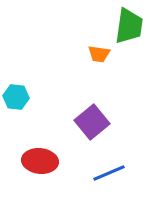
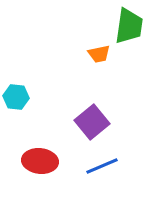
orange trapezoid: rotated 20 degrees counterclockwise
blue line: moved 7 px left, 7 px up
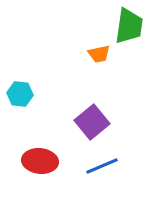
cyan hexagon: moved 4 px right, 3 px up
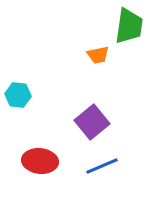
orange trapezoid: moved 1 px left, 1 px down
cyan hexagon: moved 2 px left, 1 px down
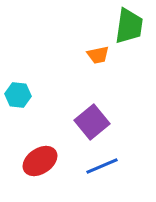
red ellipse: rotated 40 degrees counterclockwise
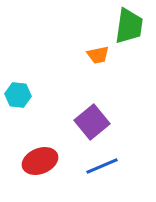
red ellipse: rotated 12 degrees clockwise
